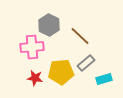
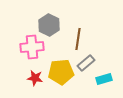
brown line: moved 2 px left, 3 px down; rotated 55 degrees clockwise
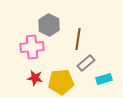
yellow pentagon: moved 10 px down
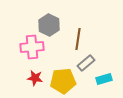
yellow pentagon: moved 2 px right, 1 px up
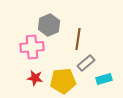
gray hexagon: rotated 10 degrees clockwise
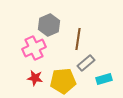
pink cross: moved 2 px right, 1 px down; rotated 20 degrees counterclockwise
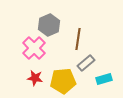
pink cross: rotated 20 degrees counterclockwise
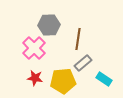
gray hexagon: rotated 20 degrees clockwise
gray rectangle: moved 3 px left
cyan rectangle: rotated 49 degrees clockwise
